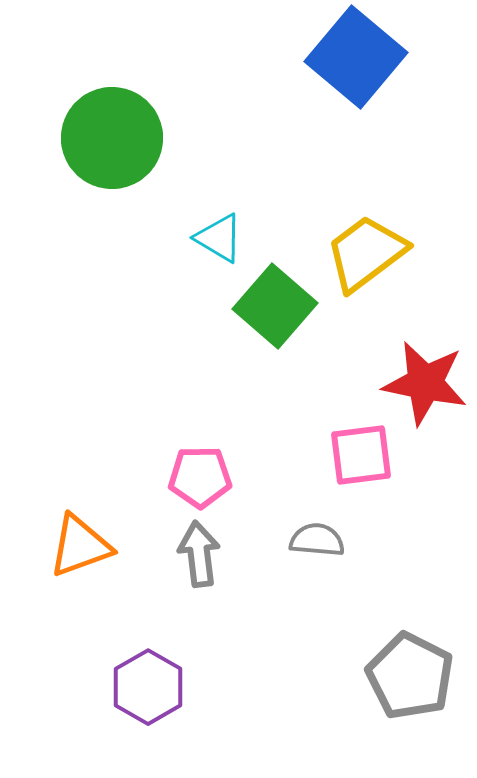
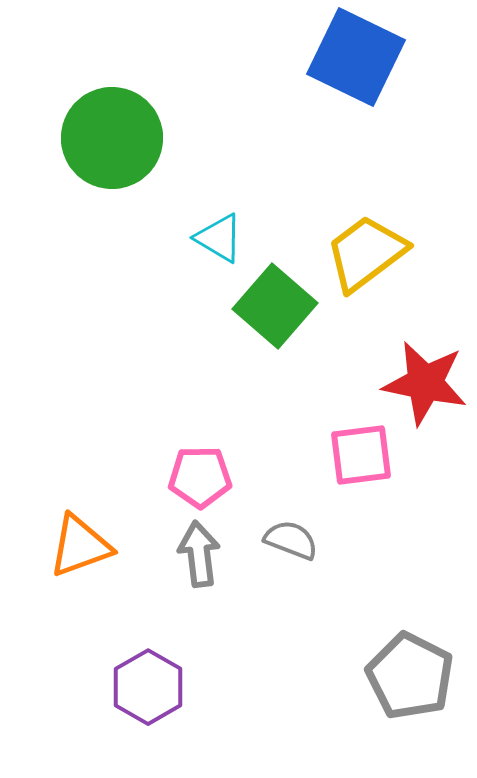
blue square: rotated 14 degrees counterclockwise
gray semicircle: moved 26 px left; rotated 16 degrees clockwise
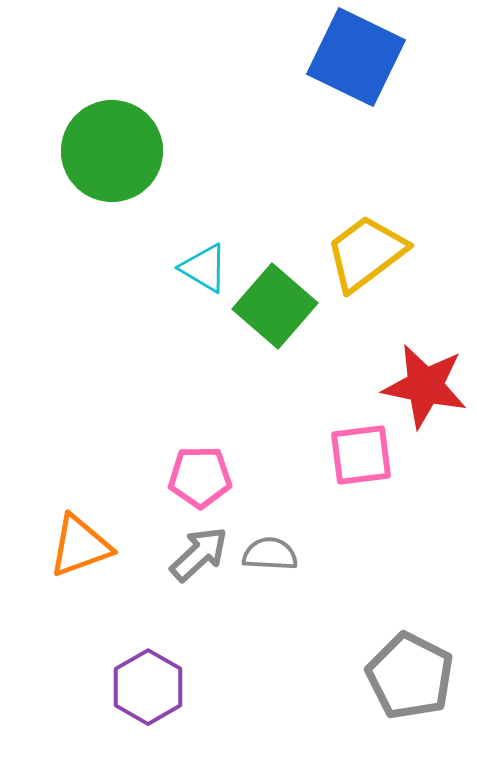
green circle: moved 13 px down
cyan triangle: moved 15 px left, 30 px down
red star: moved 3 px down
gray semicircle: moved 21 px left, 14 px down; rotated 18 degrees counterclockwise
gray arrow: rotated 54 degrees clockwise
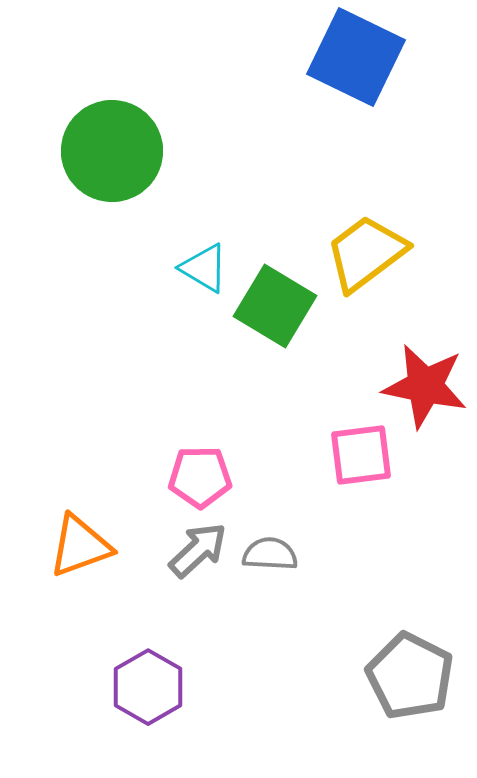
green square: rotated 10 degrees counterclockwise
gray arrow: moved 1 px left, 4 px up
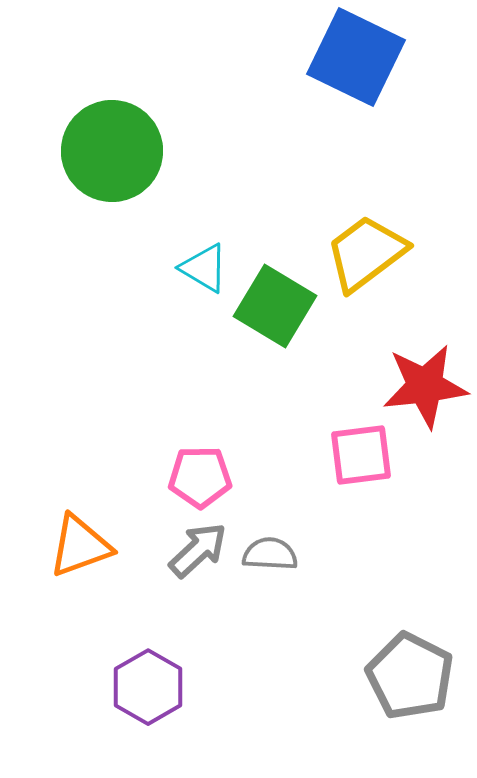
red star: rotated 18 degrees counterclockwise
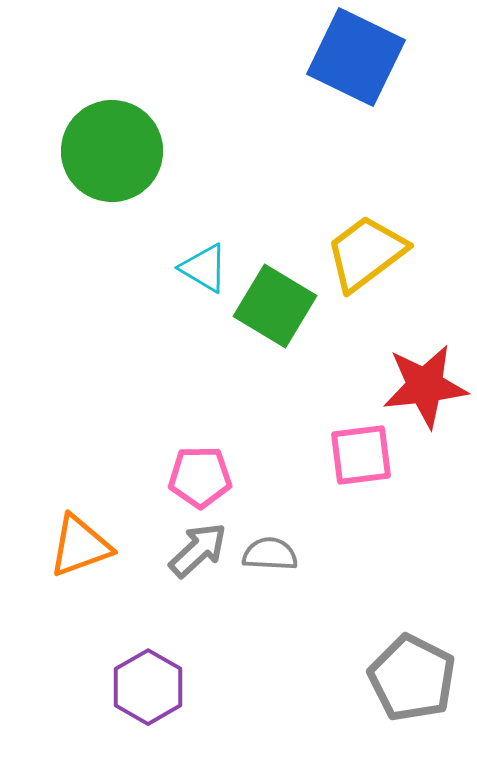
gray pentagon: moved 2 px right, 2 px down
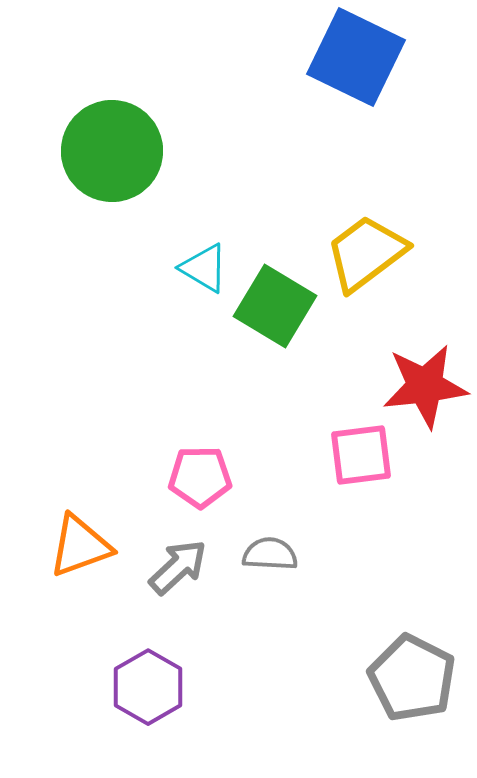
gray arrow: moved 20 px left, 17 px down
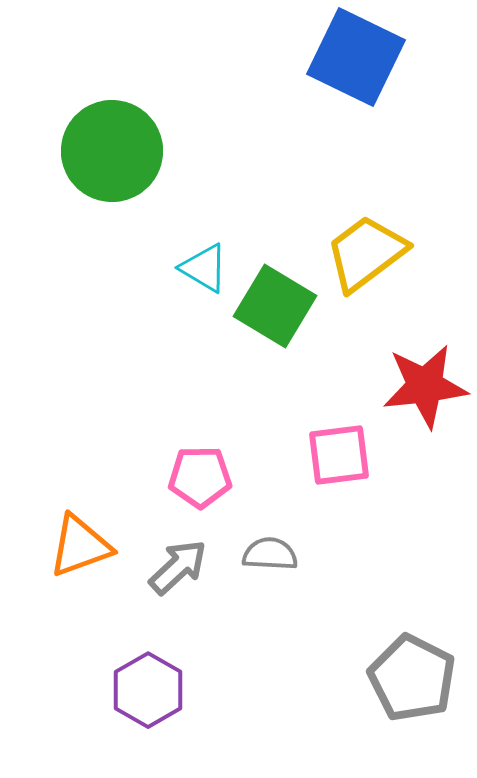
pink square: moved 22 px left
purple hexagon: moved 3 px down
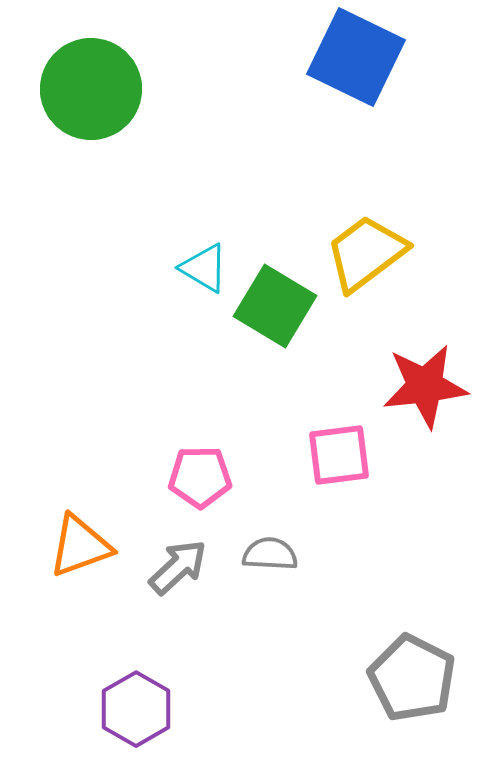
green circle: moved 21 px left, 62 px up
purple hexagon: moved 12 px left, 19 px down
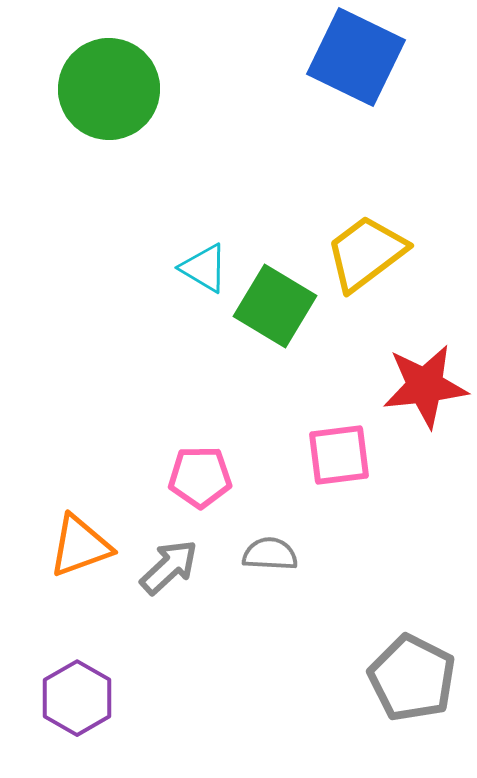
green circle: moved 18 px right
gray arrow: moved 9 px left
purple hexagon: moved 59 px left, 11 px up
